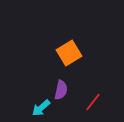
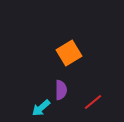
purple semicircle: rotated 12 degrees counterclockwise
red line: rotated 12 degrees clockwise
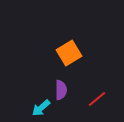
red line: moved 4 px right, 3 px up
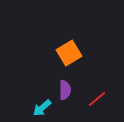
purple semicircle: moved 4 px right
cyan arrow: moved 1 px right
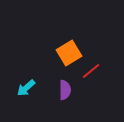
red line: moved 6 px left, 28 px up
cyan arrow: moved 16 px left, 20 px up
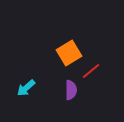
purple semicircle: moved 6 px right
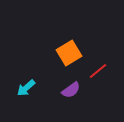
red line: moved 7 px right
purple semicircle: rotated 54 degrees clockwise
